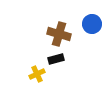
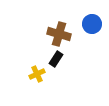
black rectangle: rotated 42 degrees counterclockwise
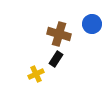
yellow cross: moved 1 px left
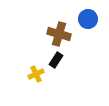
blue circle: moved 4 px left, 5 px up
black rectangle: moved 1 px down
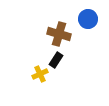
yellow cross: moved 4 px right
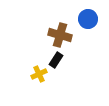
brown cross: moved 1 px right, 1 px down
yellow cross: moved 1 px left
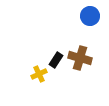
blue circle: moved 2 px right, 3 px up
brown cross: moved 20 px right, 23 px down
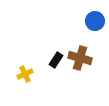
blue circle: moved 5 px right, 5 px down
yellow cross: moved 14 px left
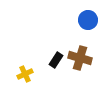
blue circle: moved 7 px left, 1 px up
